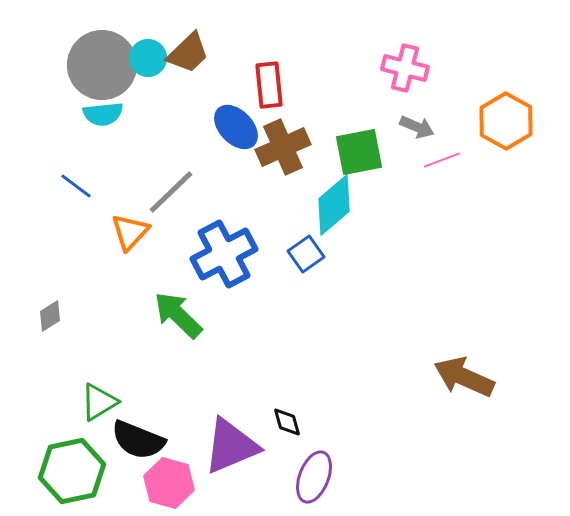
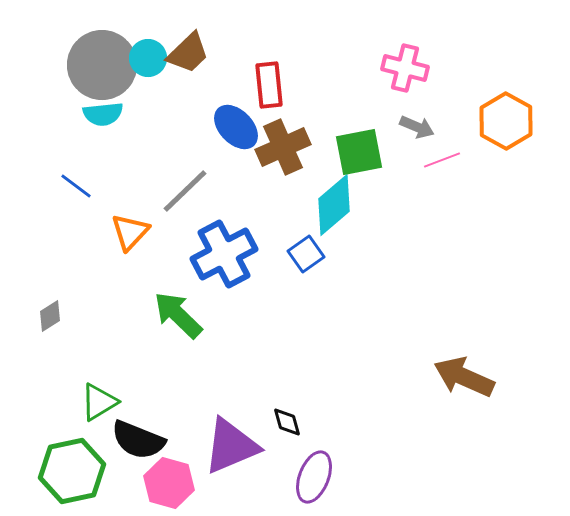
gray line: moved 14 px right, 1 px up
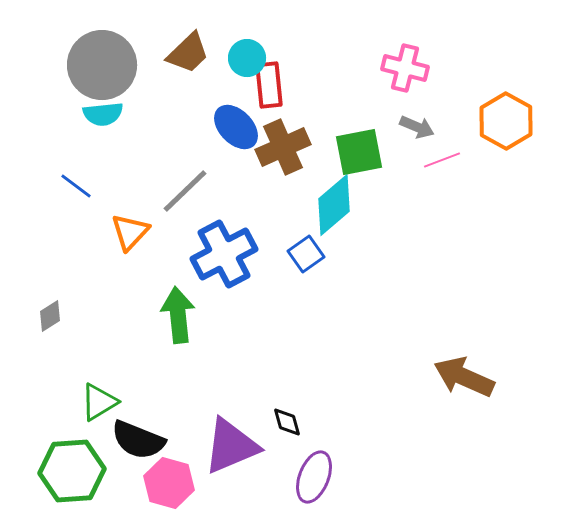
cyan circle: moved 99 px right
green arrow: rotated 40 degrees clockwise
green hexagon: rotated 8 degrees clockwise
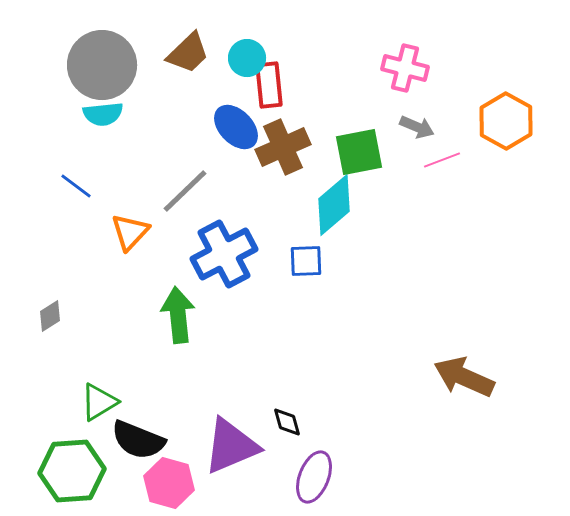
blue square: moved 7 px down; rotated 33 degrees clockwise
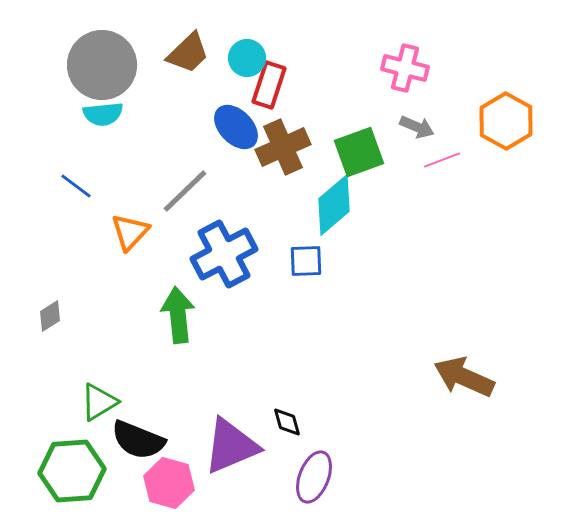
red rectangle: rotated 24 degrees clockwise
green square: rotated 9 degrees counterclockwise
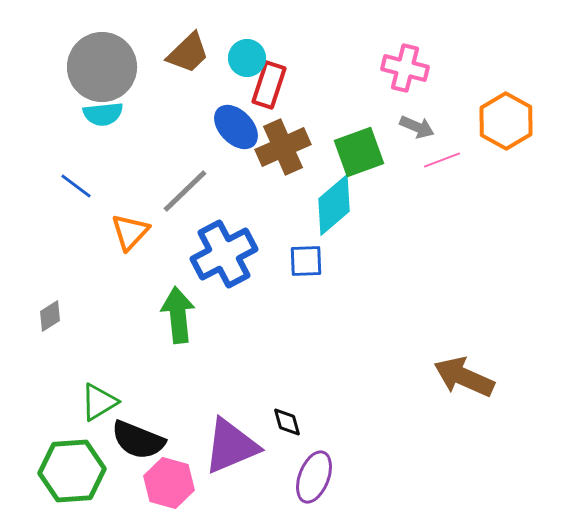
gray circle: moved 2 px down
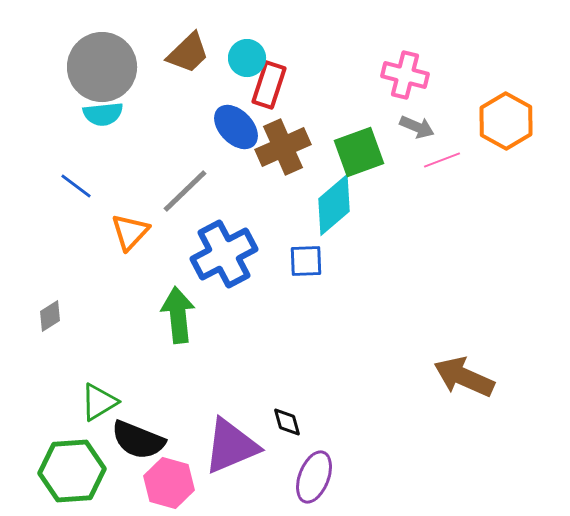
pink cross: moved 7 px down
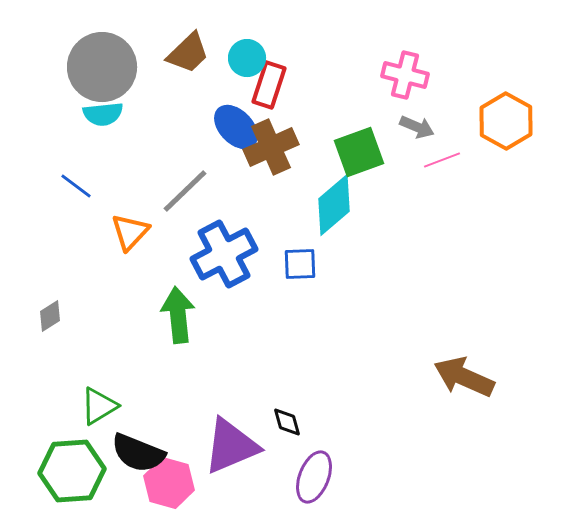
brown cross: moved 12 px left
blue square: moved 6 px left, 3 px down
green triangle: moved 4 px down
black semicircle: moved 13 px down
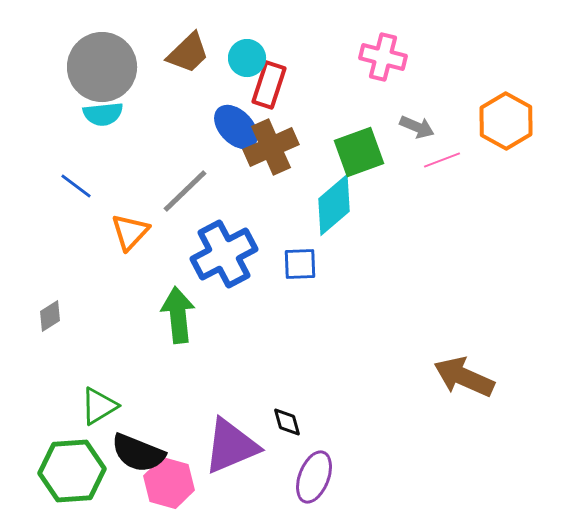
pink cross: moved 22 px left, 18 px up
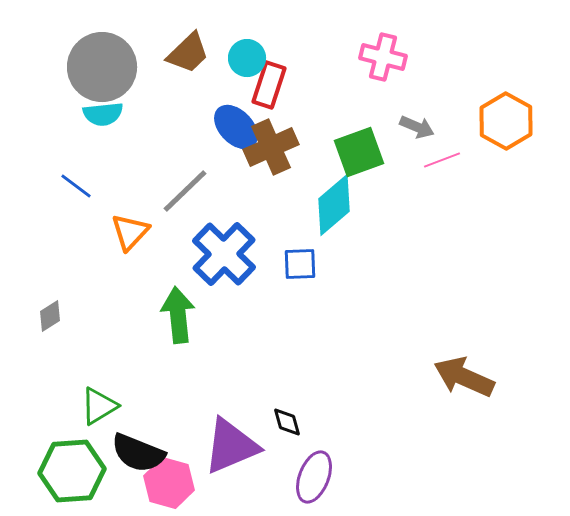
blue cross: rotated 18 degrees counterclockwise
